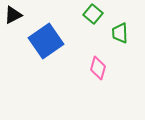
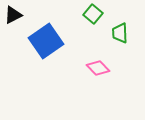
pink diamond: rotated 60 degrees counterclockwise
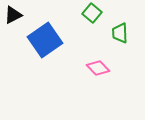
green square: moved 1 px left, 1 px up
blue square: moved 1 px left, 1 px up
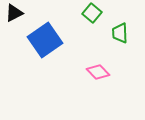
black triangle: moved 1 px right, 2 px up
pink diamond: moved 4 px down
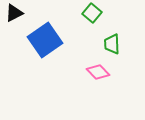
green trapezoid: moved 8 px left, 11 px down
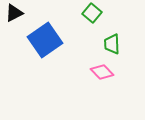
pink diamond: moved 4 px right
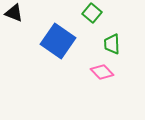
black triangle: rotated 48 degrees clockwise
blue square: moved 13 px right, 1 px down; rotated 20 degrees counterclockwise
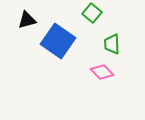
black triangle: moved 13 px right, 7 px down; rotated 36 degrees counterclockwise
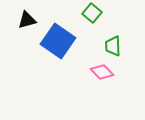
green trapezoid: moved 1 px right, 2 px down
